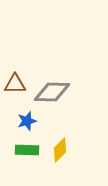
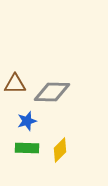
green rectangle: moved 2 px up
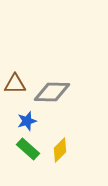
green rectangle: moved 1 px right, 1 px down; rotated 40 degrees clockwise
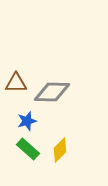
brown triangle: moved 1 px right, 1 px up
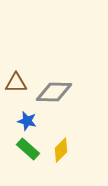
gray diamond: moved 2 px right
blue star: rotated 30 degrees clockwise
yellow diamond: moved 1 px right
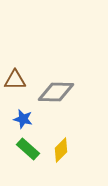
brown triangle: moved 1 px left, 3 px up
gray diamond: moved 2 px right
blue star: moved 4 px left, 2 px up
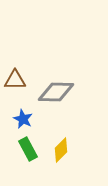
blue star: rotated 12 degrees clockwise
green rectangle: rotated 20 degrees clockwise
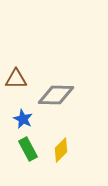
brown triangle: moved 1 px right, 1 px up
gray diamond: moved 3 px down
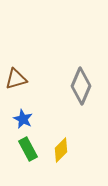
brown triangle: rotated 15 degrees counterclockwise
gray diamond: moved 25 px right, 9 px up; rotated 69 degrees counterclockwise
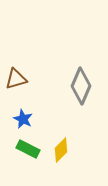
green rectangle: rotated 35 degrees counterclockwise
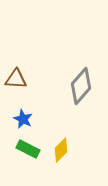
brown triangle: rotated 20 degrees clockwise
gray diamond: rotated 18 degrees clockwise
